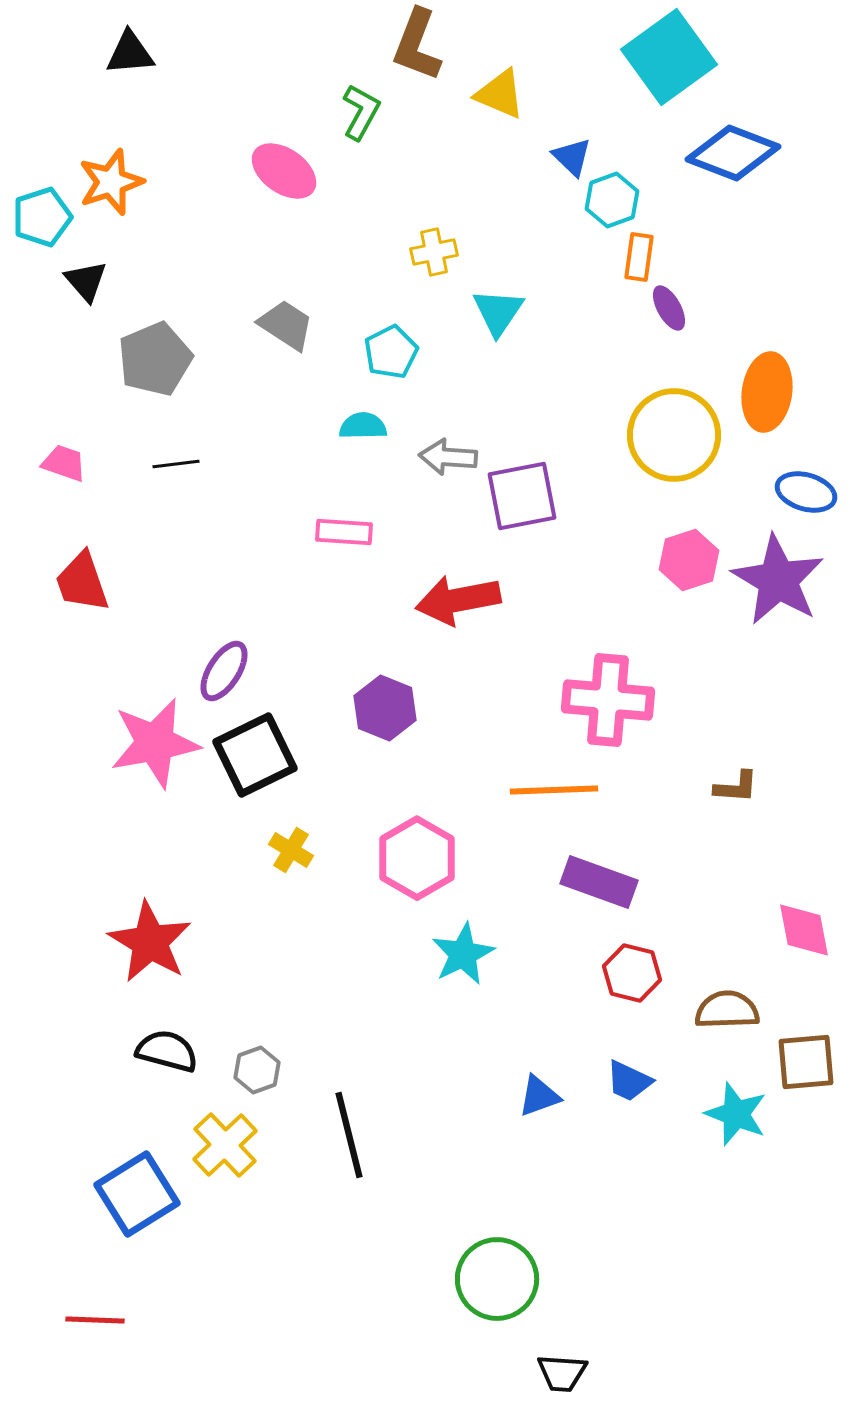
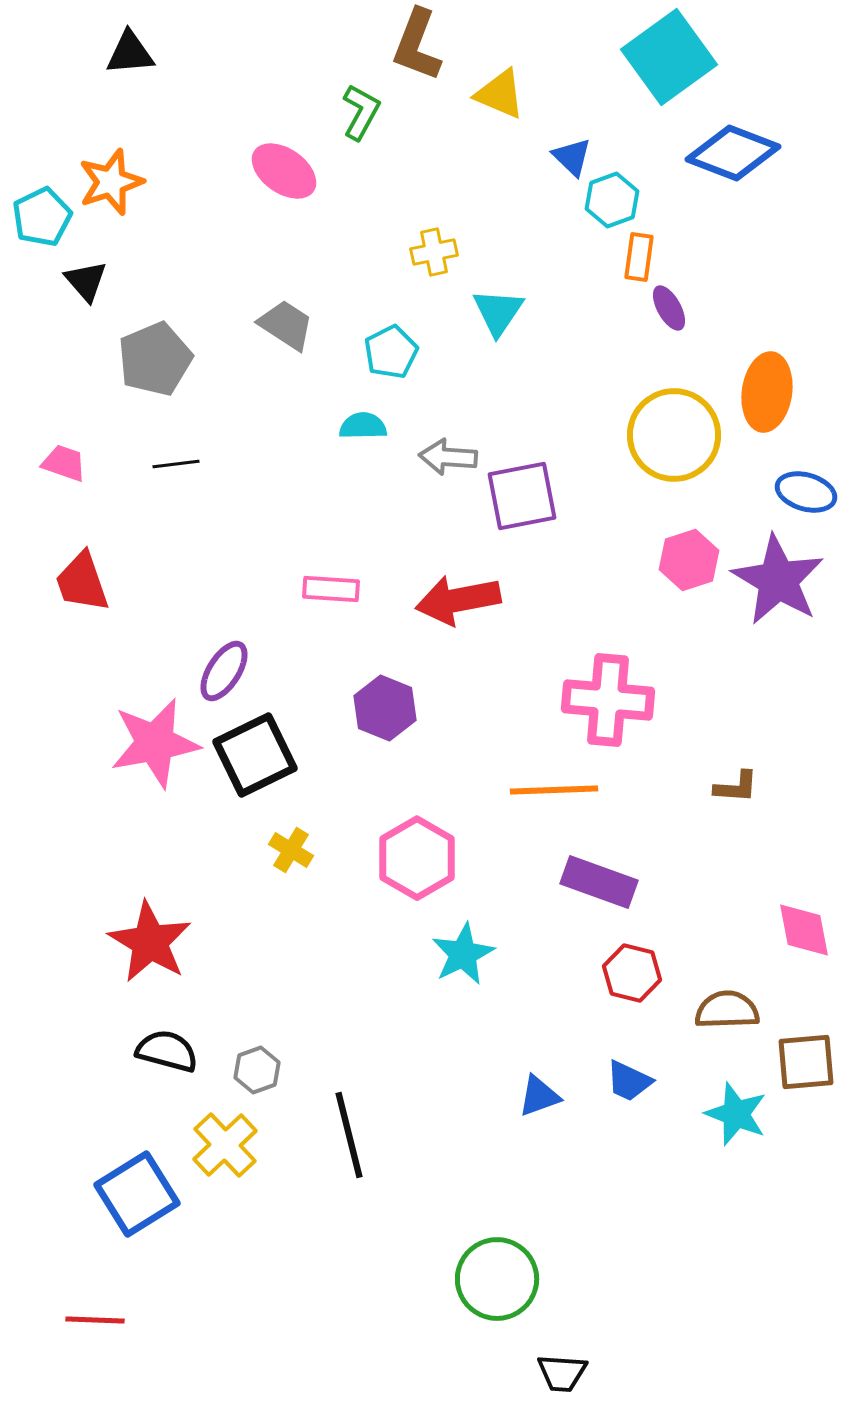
cyan pentagon at (42, 217): rotated 8 degrees counterclockwise
pink rectangle at (344, 532): moved 13 px left, 57 px down
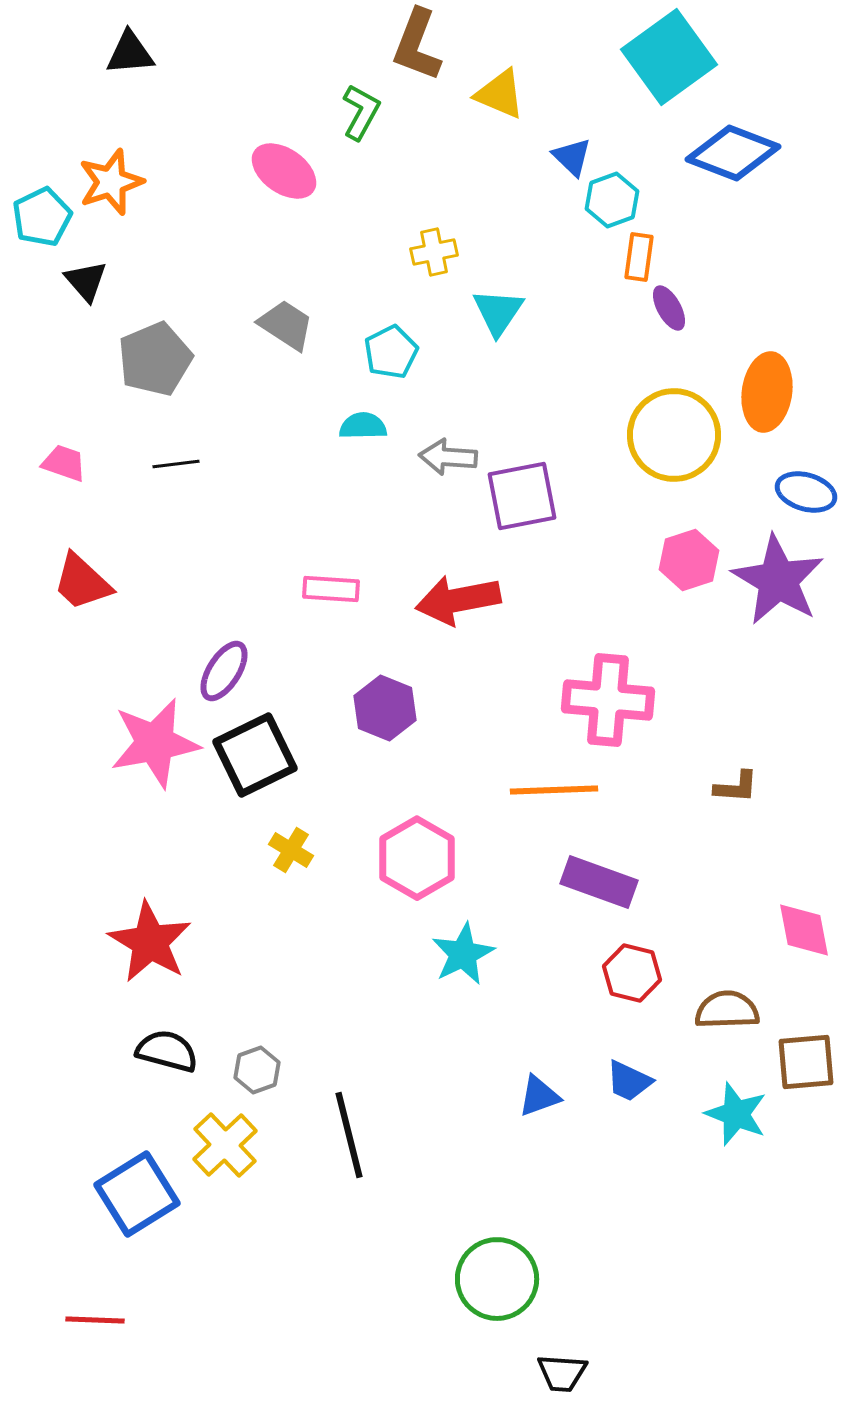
red trapezoid at (82, 582): rotated 28 degrees counterclockwise
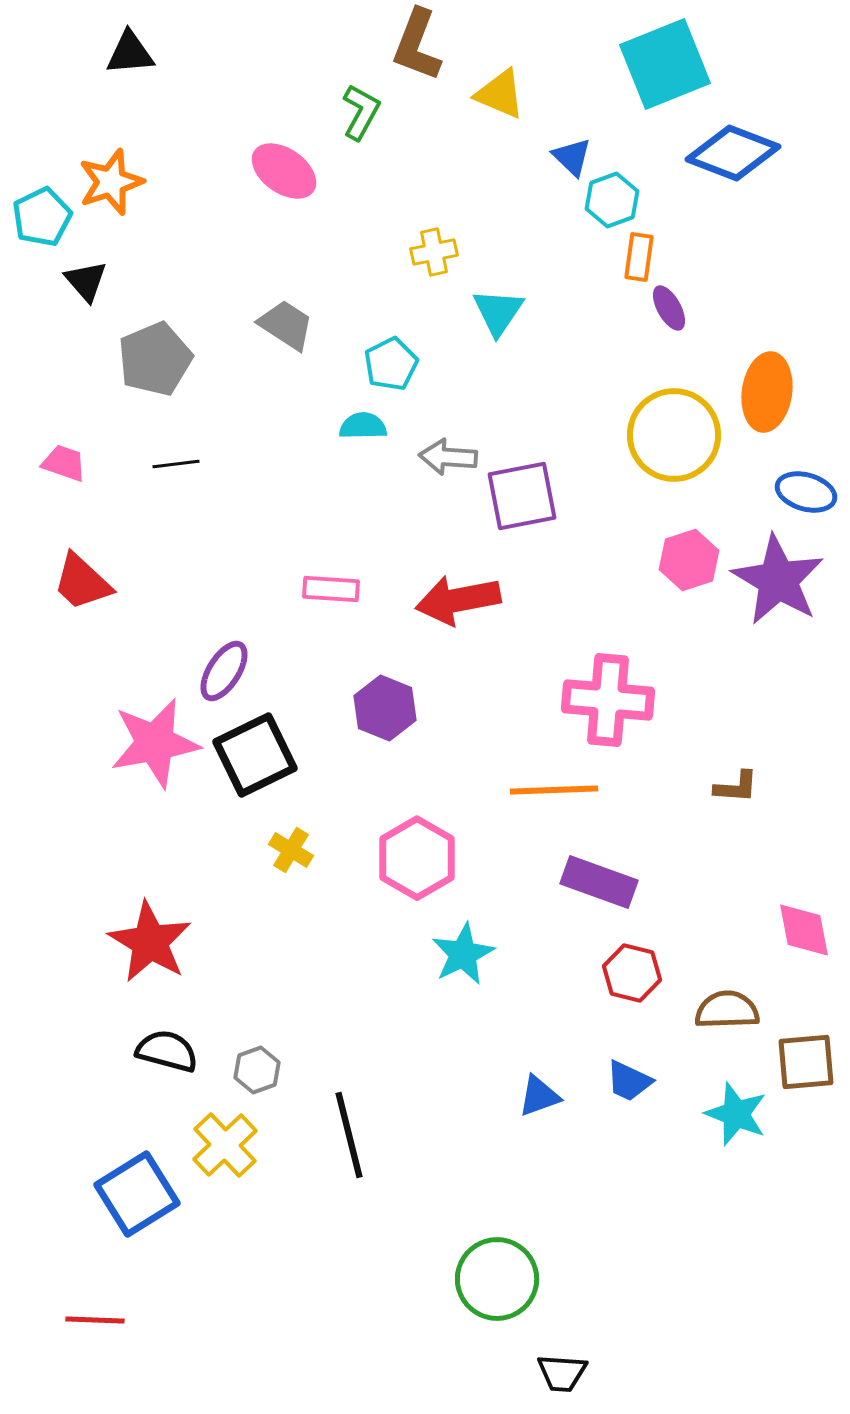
cyan square at (669, 57): moved 4 px left, 7 px down; rotated 14 degrees clockwise
cyan pentagon at (391, 352): moved 12 px down
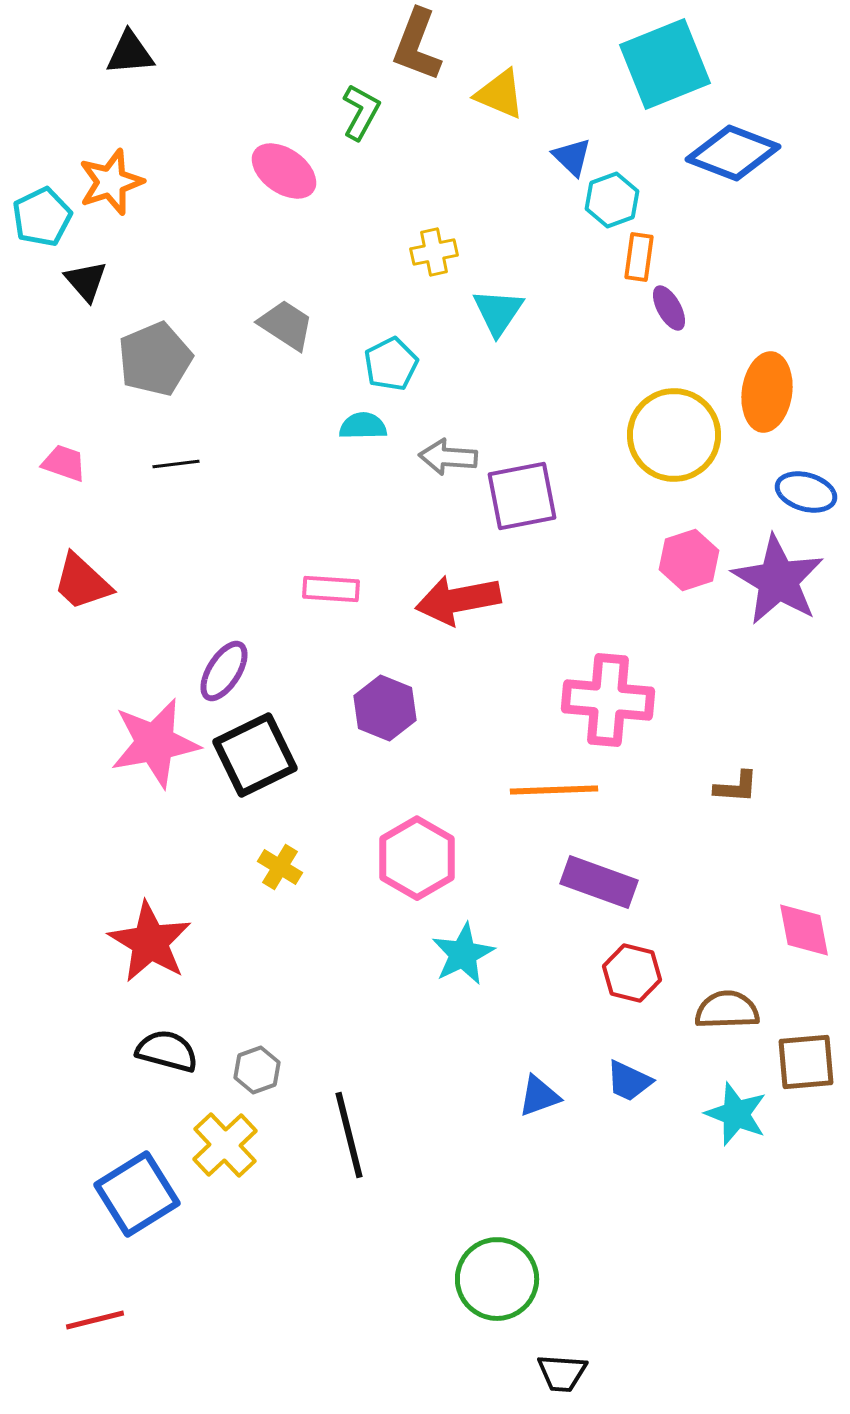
yellow cross at (291, 850): moved 11 px left, 17 px down
red line at (95, 1320): rotated 16 degrees counterclockwise
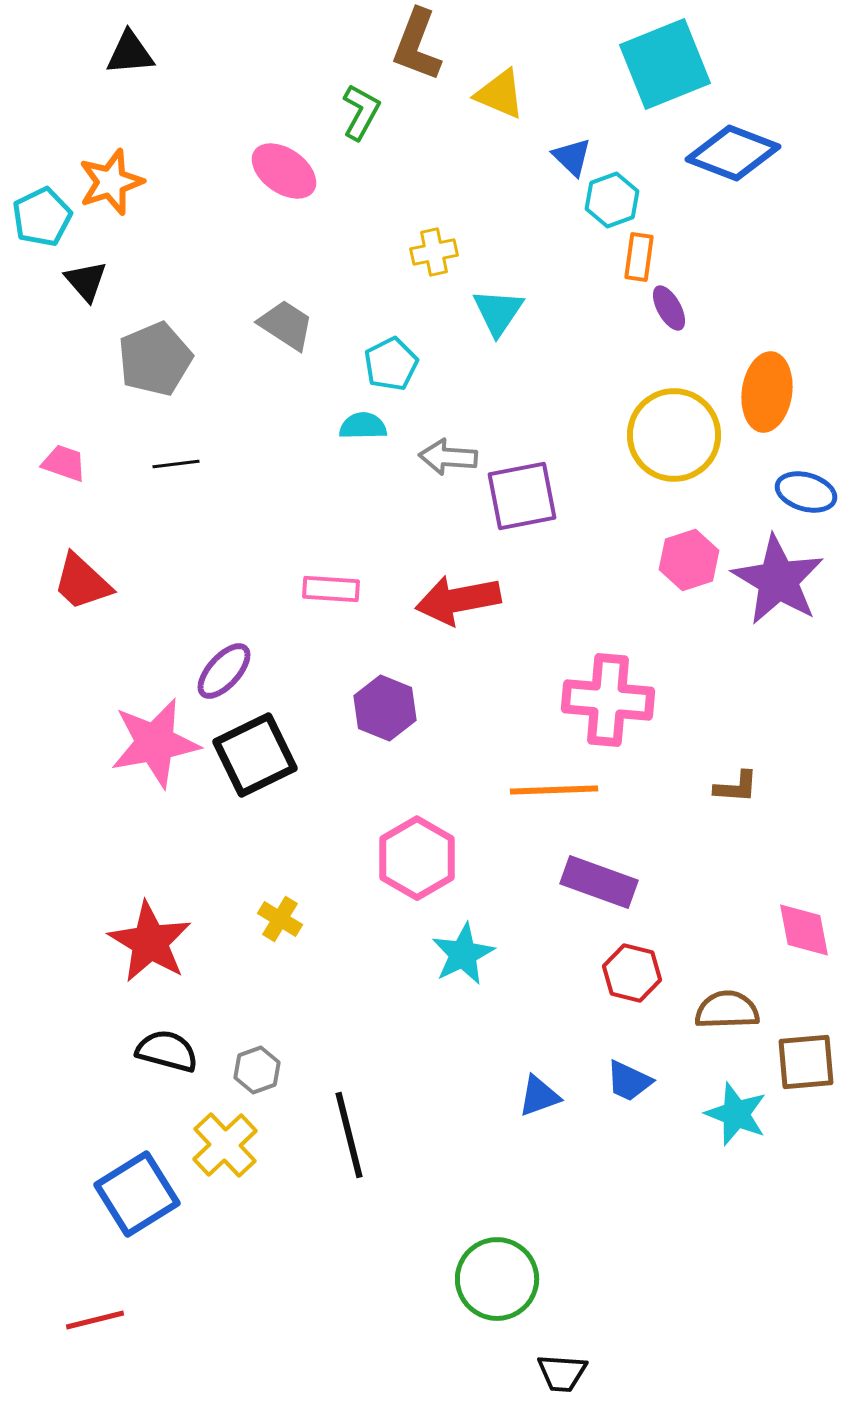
purple ellipse at (224, 671): rotated 10 degrees clockwise
yellow cross at (280, 867): moved 52 px down
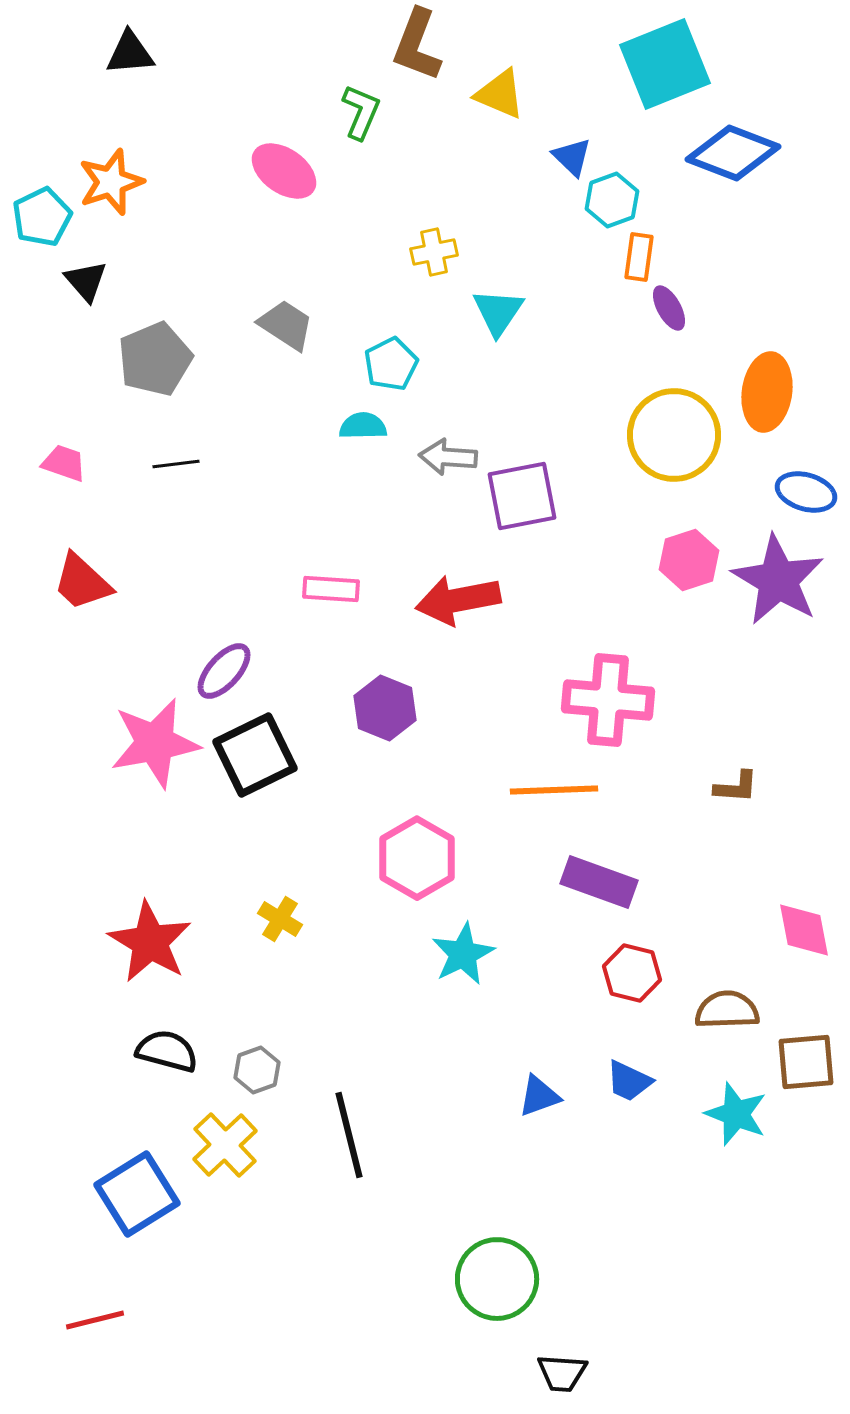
green L-shape at (361, 112): rotated 6 degrees counterclockwise
